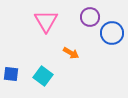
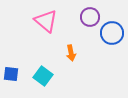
pink triangle: rotated 20 degrees counterclockwise
orange arrow: rotated 49 degrees clockwise
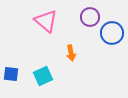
cyan square: rotated 30 degrees clockwise
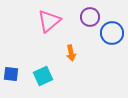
pink triangle: moved 3 px right; rotated 40 degrees clockwise
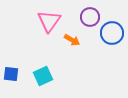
pink triangle: rotated 15 degrees counterclockwise
orange arrow: moved 1 px right, 13 px up; rotated 49 degrees counterclockwise
